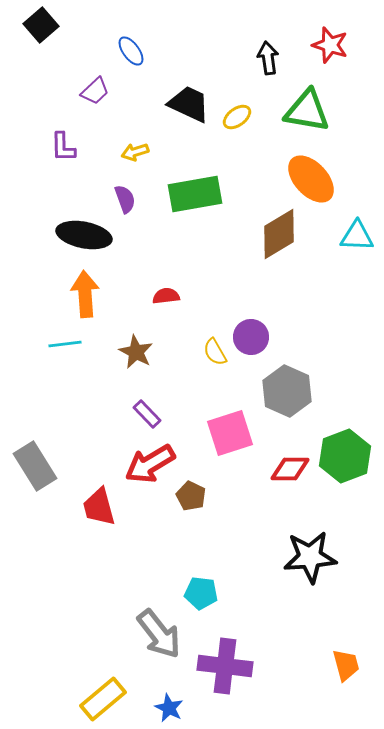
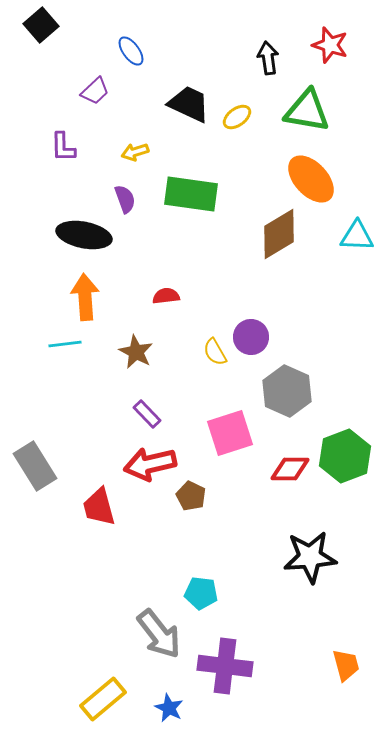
green rectangle: moved 4 px left; rotated 18 degrees clockwise
orange arrow: moved 3 px down
red arrow: rotated 18 degrees clockwise
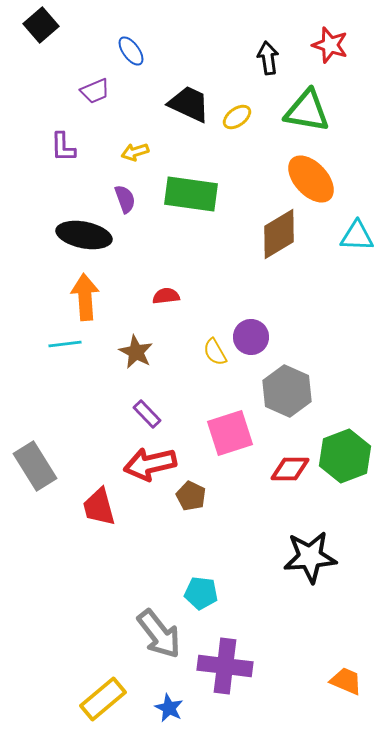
purple trapezoid: rotated 20 degrees clockwise
orange trapezoid: moved 16 px down; rotated 52 degrees counterclockwise
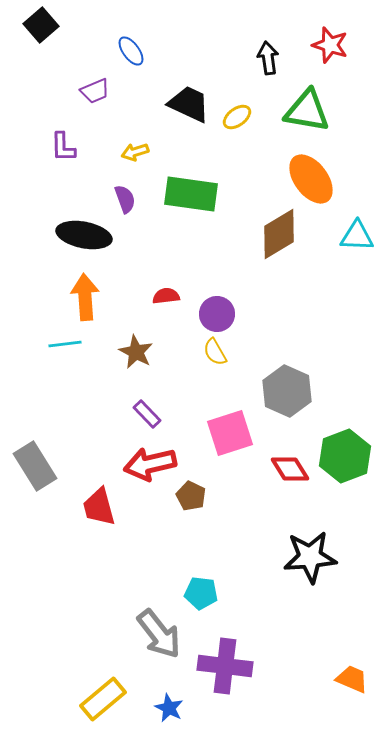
orange ellipse: rotated 6 degrees clockwise
purple circle: moved 34 px left, 23 px up
red diamond: rotated 57 degrees clockwise
orange trapezoid: moved 6 px right, 2 px up
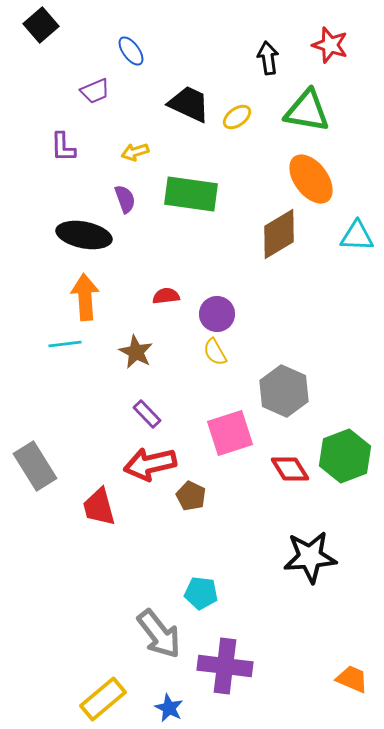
gray hexagon: moved 3 px left
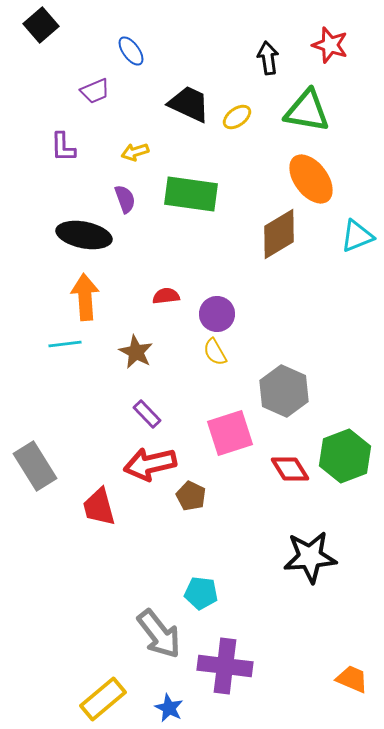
cyan triangle: rotated 24 degrees counterclockwise
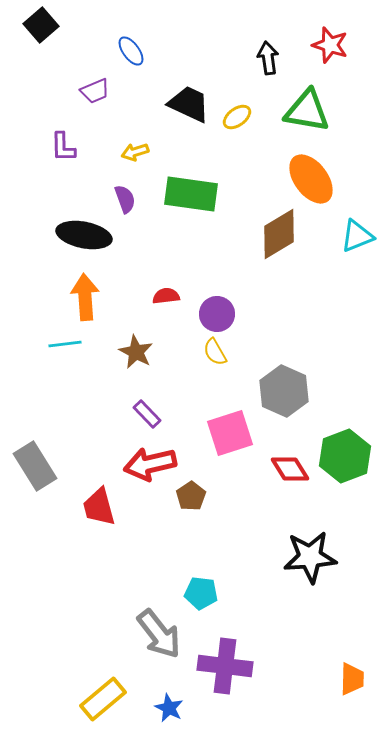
brown pentagon: rotated 12 degrees clockwise
orange trapezoid: rotated 68 degrees clockwise
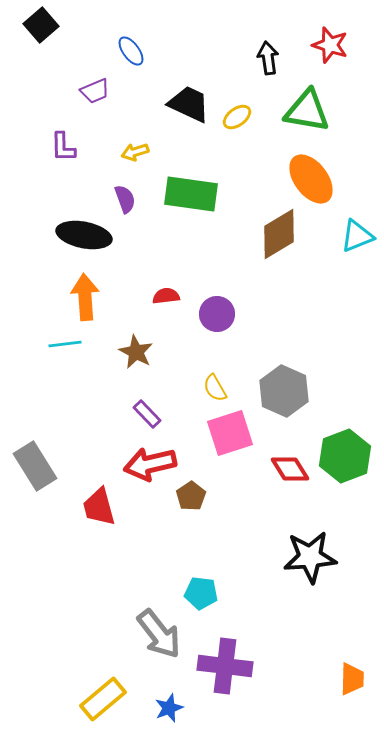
yellow semicircle: moved 36 px down
blue star: rotated 24 degrees clockwise
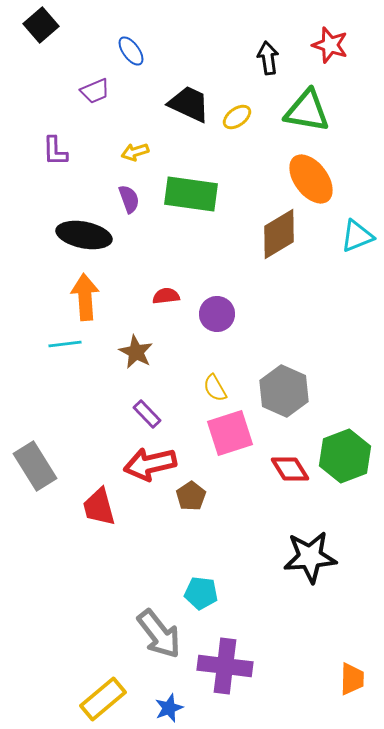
purple L-shape: moved 8 px left, 4 px down
purple semicircle: moved 4 px right
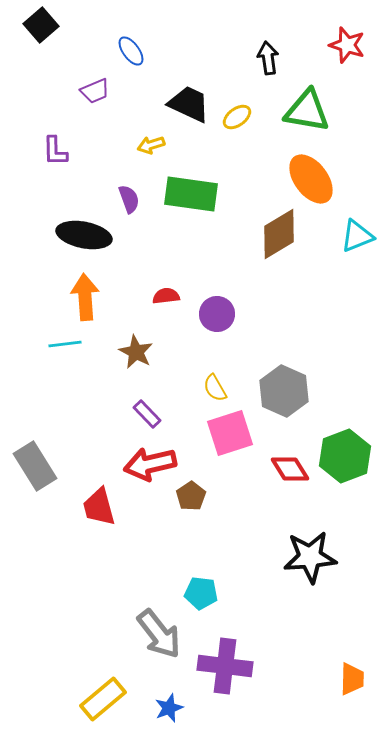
red star: moved 17 px right
yellow arrow: moved 16 px right, 7 px up
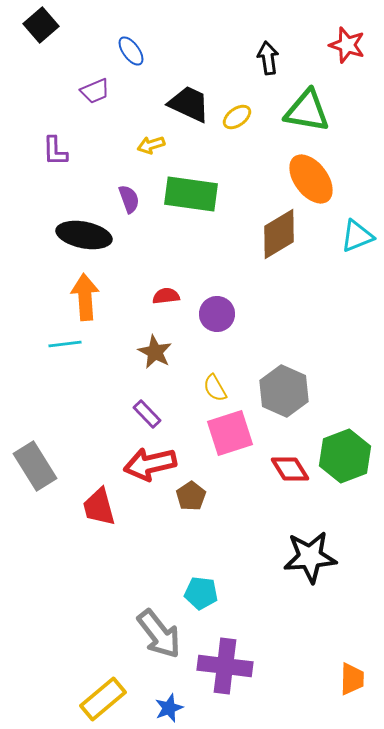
brown star: moved 19 px right
